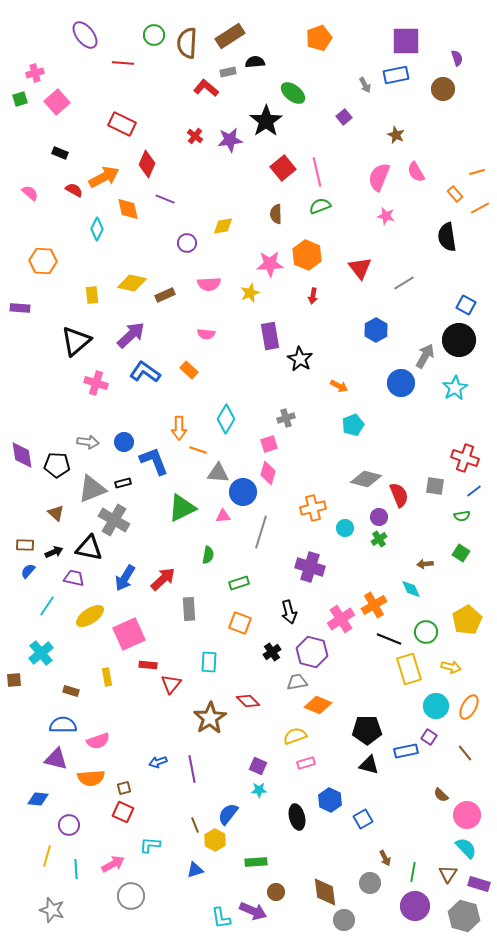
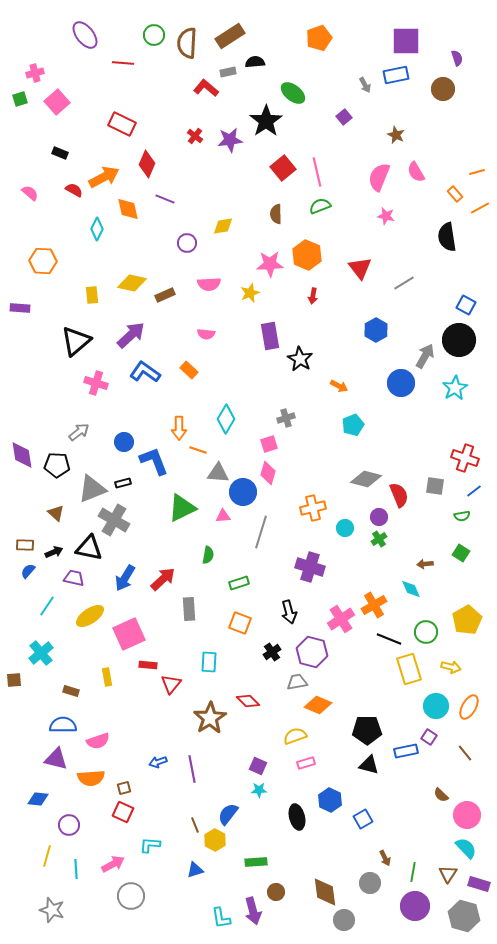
gray arrow at (88, 442): moved 9 px left, 10 px up; rotated 45 degrees counterclockwise
purple arrow at (253, 911): rotated 52 degrees clockwise
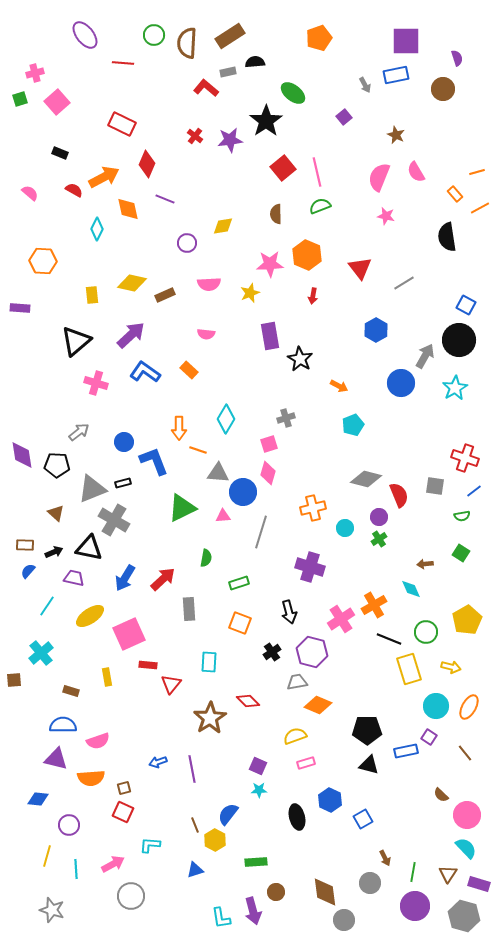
green semicircle at (208, 555): moved 2 px left, 3 px down
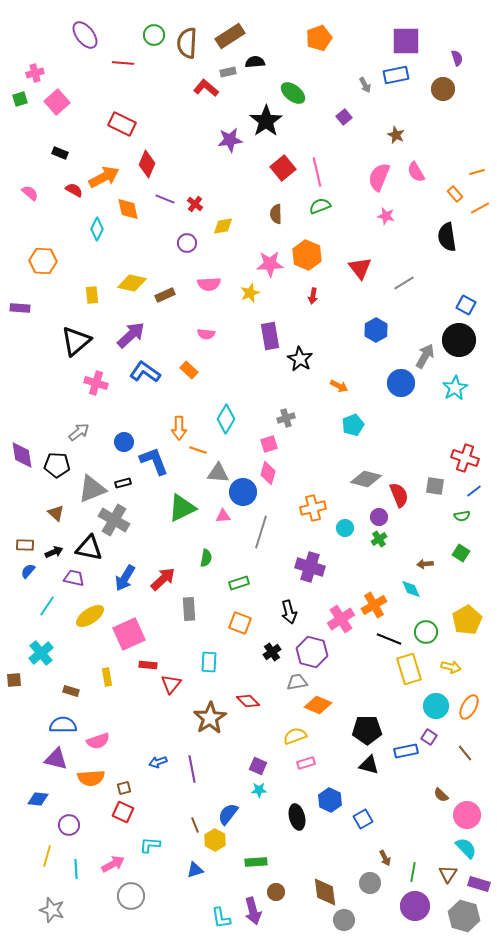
red cross at (195, 136): moved 68 px down
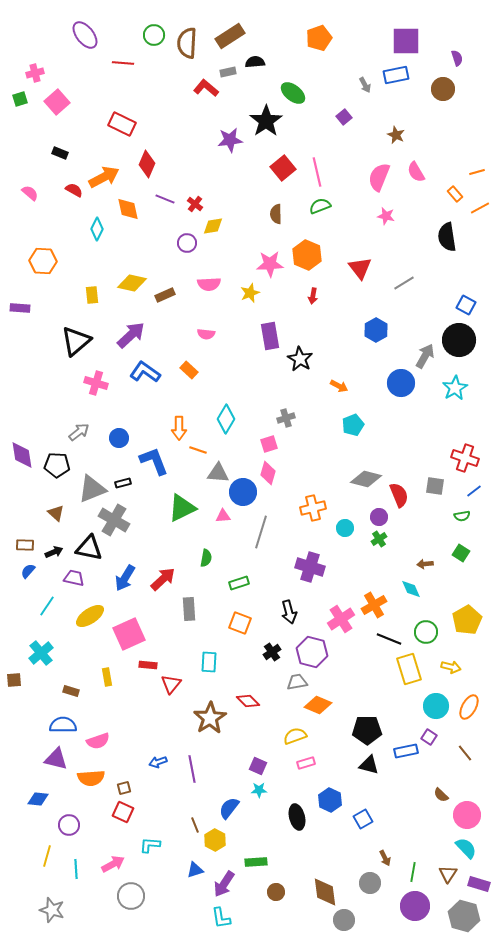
yellow diamond at (223, 226): moved 10 px left
blue circle at (124, 442): moved 5 px left, 4 px up
blue semicircle at (228, 814): moved 1 px right, 6 px up
purple arrow at (253, 911): moved 29 px left, 27 px up; rotated 48 degrees clockwise
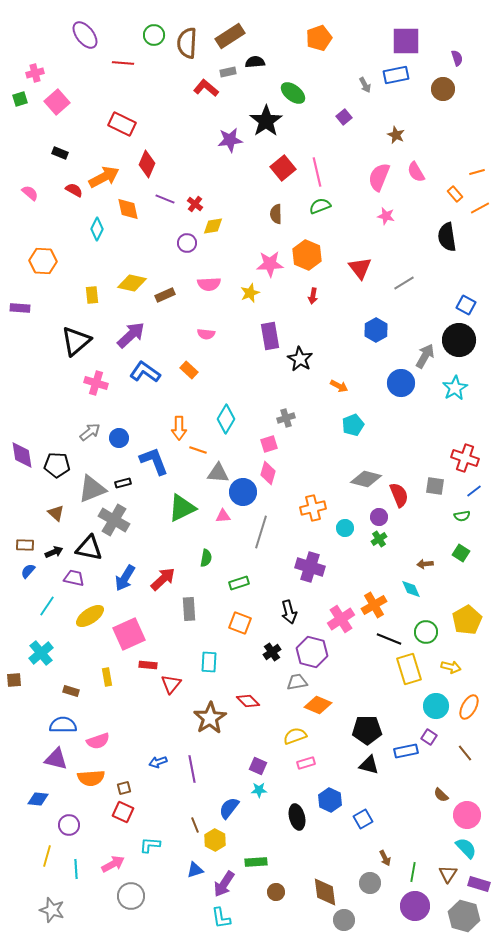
gray arrow at (79, 432): moved 11 px right
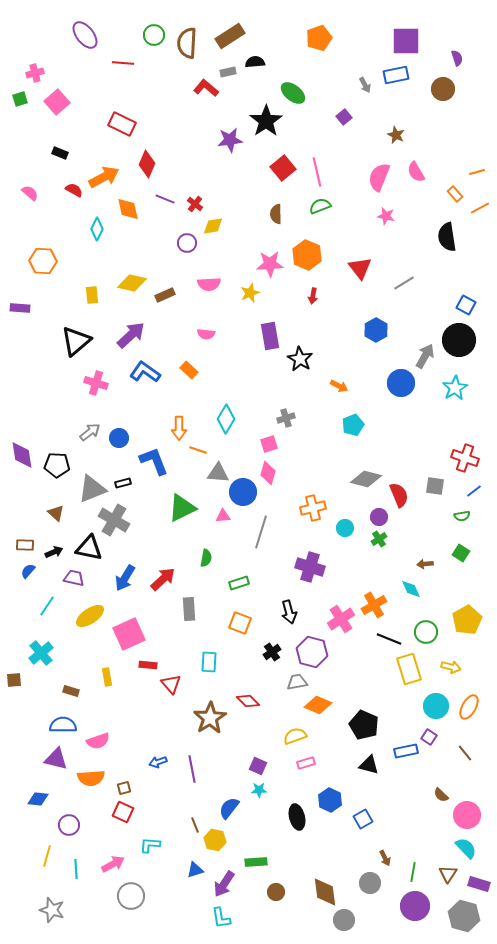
red triangle at (171, 684): rotated 20 degrees counterclockwise
black pentagon at (367, 730): moved 3 px left, 5 px up; rotated 24 degrees clockwise
yellow hexagon at (215, 840): rotated 15 degrees counterclockwise
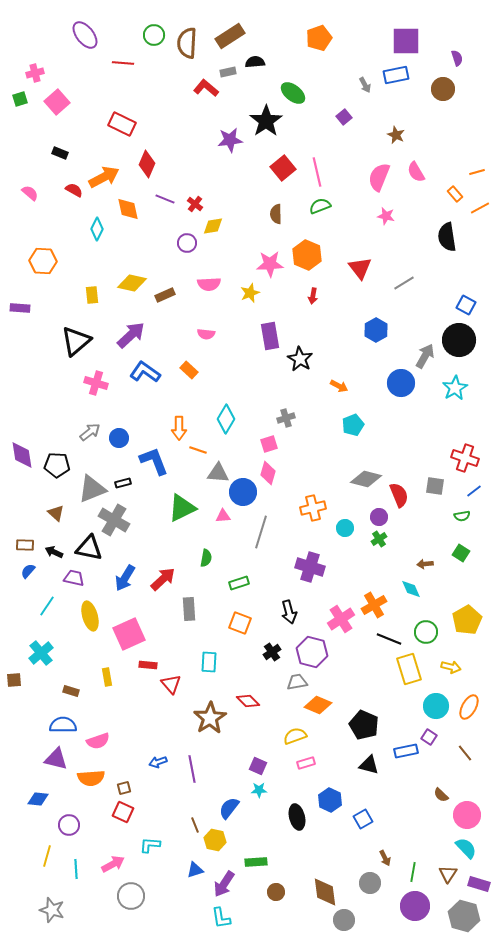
black arrow at (54, 552): rotated 132 degrees counterclockwise
yellow ellipse at (90, 616): rotated 72 degrees counterclockwise
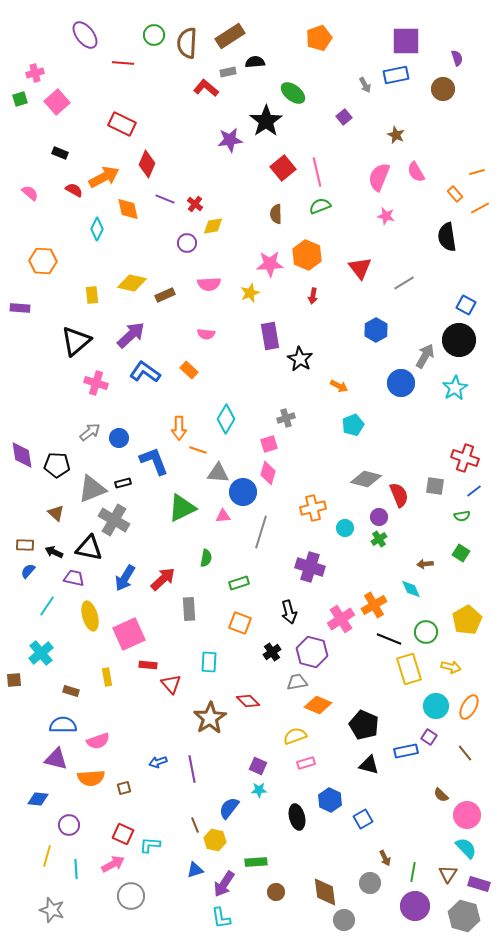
red square at (123, 812): moved 22 px down
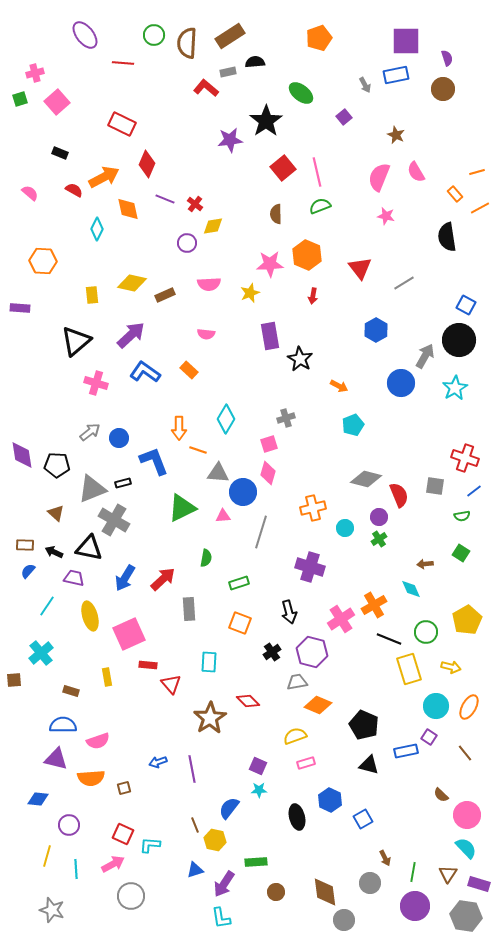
purple semicircle at (457, 58): moved 10 px left
green ellipse at (293, 93): moved 8 px right
gray hexagon at (464, 916): moved 2 px right; rotated 8 degrees counterclockwise
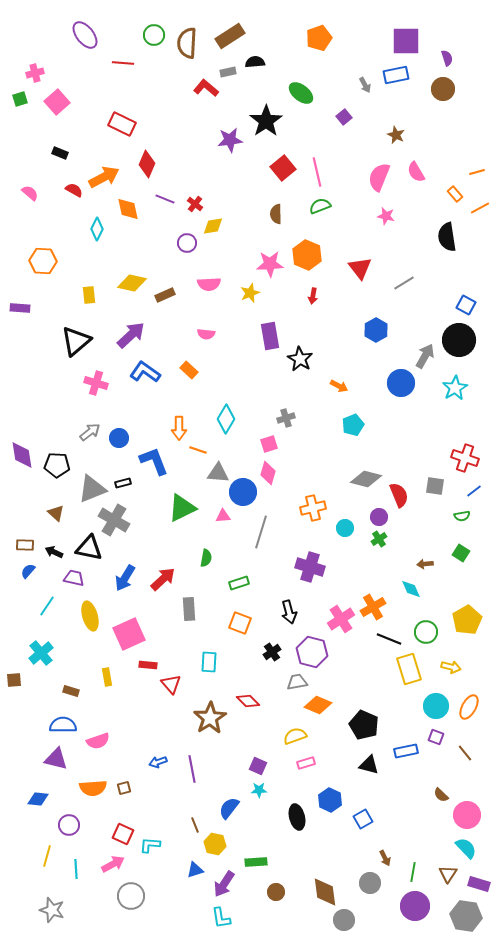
yellow rectangle at (92, 295): moved 3 px left
orange cross at (374, 605): moved 1 px left, 2 px down
purple square at (429, 737): moved 7 px right; rotated 14 degrees counterclockwise
orange semicircle at (91, 778): moved 2 px right, 10 px down
yellow hexagon at (215, 840): moved 4 px down
